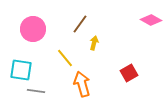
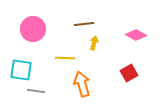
pink diamond: moved 15 px left, 15 px down
brown line: moved 4 px right; rotated 48 degrees clockwise
yellow line: rotated 48 degrees counterclockwise
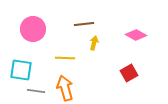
orange arrow: moved 17 px left, 4 px down
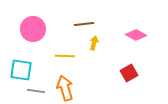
yellow line: moved 2 px up
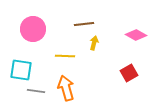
orange arrow: moved 1 px right
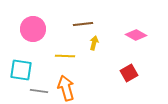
brown line: moved 1 px left
gray line: moved 3 px right
